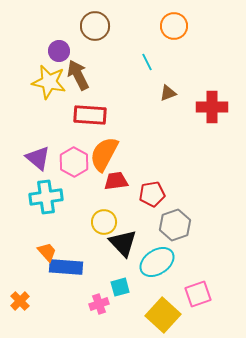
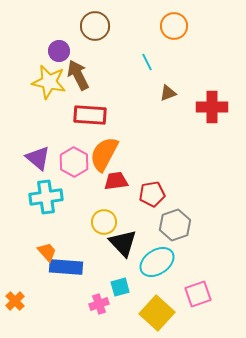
orange cross: moved 5 px left
yellow square: moved 6 px left, 2 px up
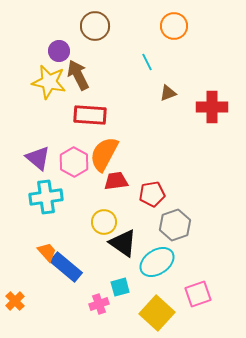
black triangle: rotated 12 degrees counterclockwise
blue rectangle: rotated 36 degrees clockwise
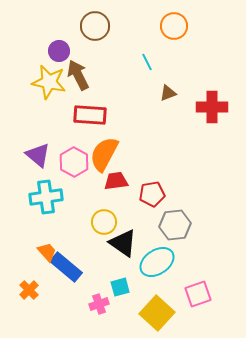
purple triangle: moved 3 px up
gray hexagon: rotated 12 degrees clockwise
orange cross: moved 14 px right, 11 px up
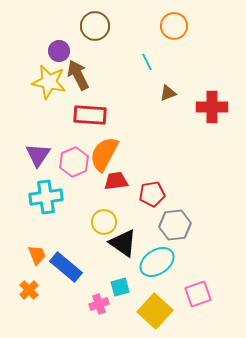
purple triangle: rotated 24 degrees clockwise
pink hexagon: rotated 8 degrees clockwise
orange trapezoid: moved 10 px left, 3 px down; rotated 20 degrees clockwise
yellow square: moved 2 px left, 2 px up
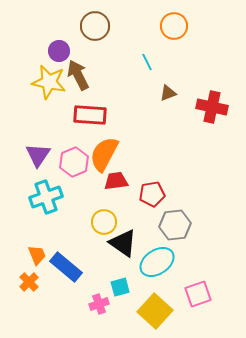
red cross: rotated 12 degrees clockwise
cyan cross: rotated 12 degrees counterclockwise
orange cross: moved 8 px up
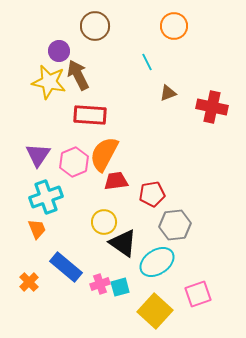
orange trapezoid: moved 26 px up
pink cross: moved 1 px right, 20 px up
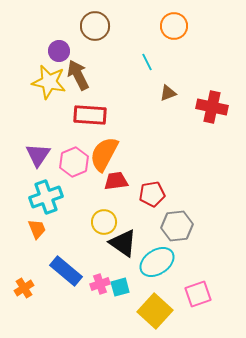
gray hexagon: moved 2 px right, 1 px down
blue rectangle: moved 4 px down
orange cross: moved 5 px left, 6 px down; rotated 12 degrees clockwise
